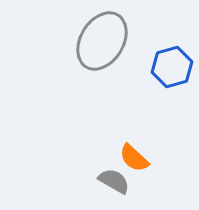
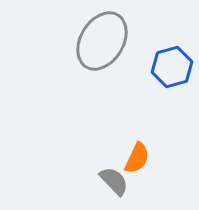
orange semicircle: moved 3 px right; rotated 108 degrees counterclockwise
gray semicircle: rotated 16 degrees clockwise
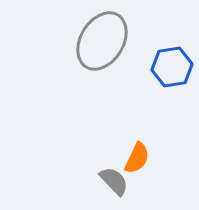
blue hexagon: rotated 6 degrees clockwise
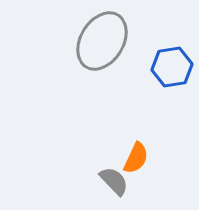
orange semicircle: moved 1 px left
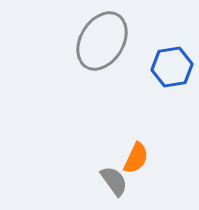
gray semicircle: rotated 8 degrees clockwise
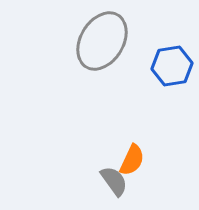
blue hexagon: moved 1 px up
orange semicircle: moved 4 px left, 2 px down
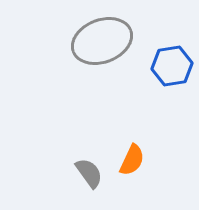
gray ellipse: rotated 38 degrees clockwise
gray semicircle: moved 25 px left, 8 px up
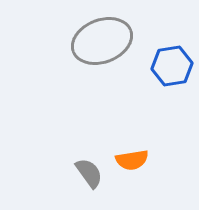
orange semicircle: rotated 56 degrees clockwise
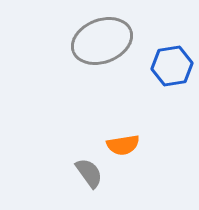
orange semicircle: moved 9 px left, 15 px up
